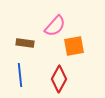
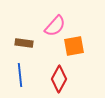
brown rectangle: moved 1 px left
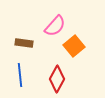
orange square: rotated 30 degrees counterclockwise
red diamond: moved 2 px left
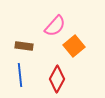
brown rectangle: moved 3 px down
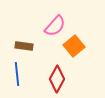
blue line: moved 3 px left, 1 px up
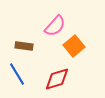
blue line: rotated 25 degrees counterclockwise
red diamond: rotated 44 degrees clockwise
